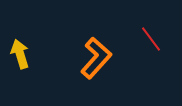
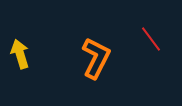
orange L-shape: rotated 15 degrees counterclockwise
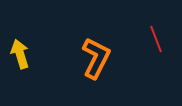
red line: moved 5 px right; rotated 16 degrees clockwise
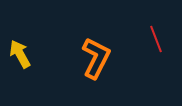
yellow arrow: rotated 12 degrees counterclockwise
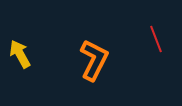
orange L-shape: moved 2 px left, 2 px down
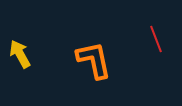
orange L-shape: rotated 39 degrees counterclockwise
